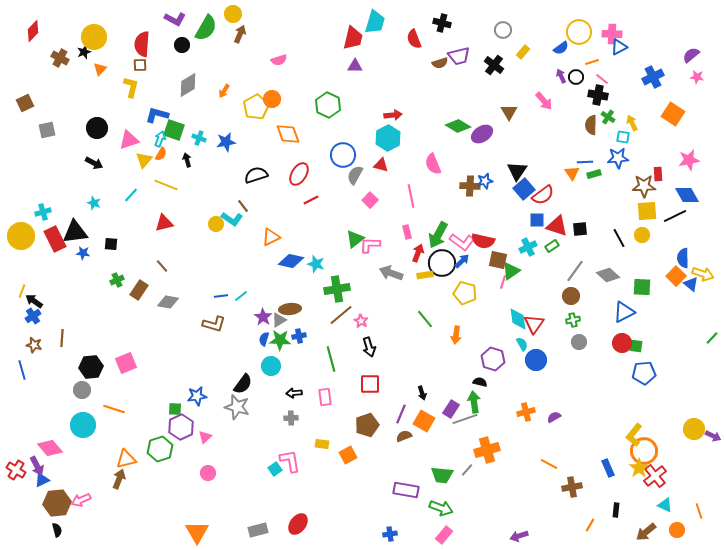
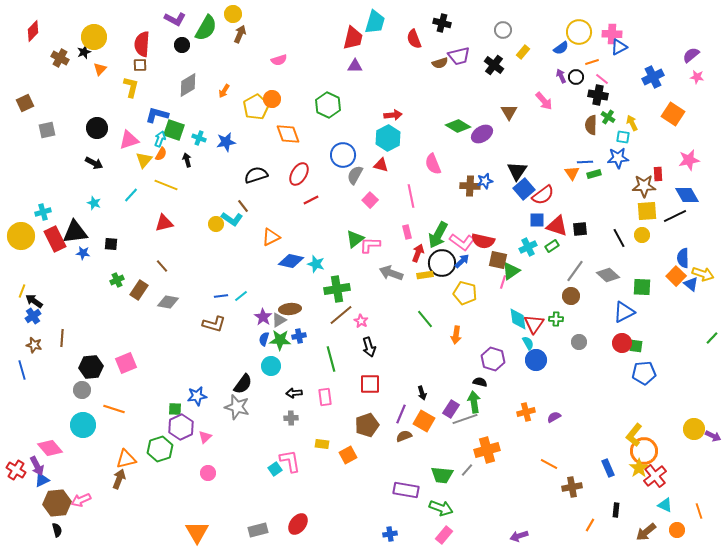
green cross at (573, 320): moved 17 px left, 1 px up; rotated 16 degrees clockwise
cyan semicircle at (522, 344): moved 6 px right, 1 px up
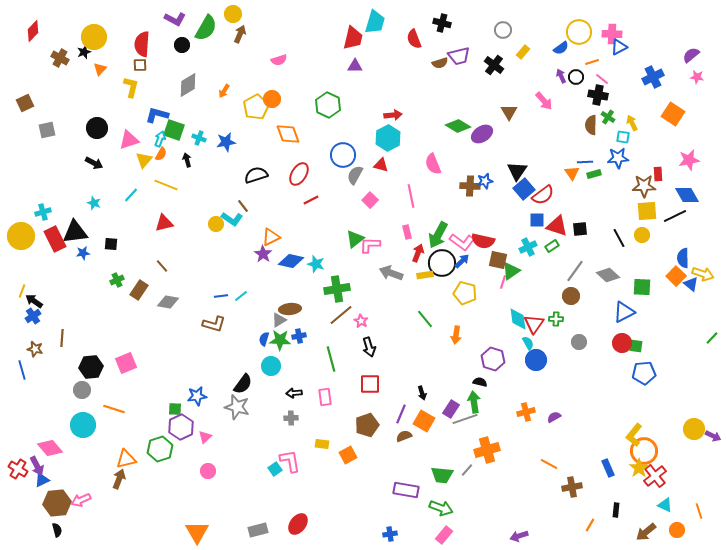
blue star at (83, 253): rotated 16 degrees counterclockwise
purple star at (263, 317): moved 63 px up
brown star at (34, 345): moved 1 px right, 4 px down
red cross at (16, 470): moved 2 px right, 1 px up
pink circle at (208, 473): moved 2 px up
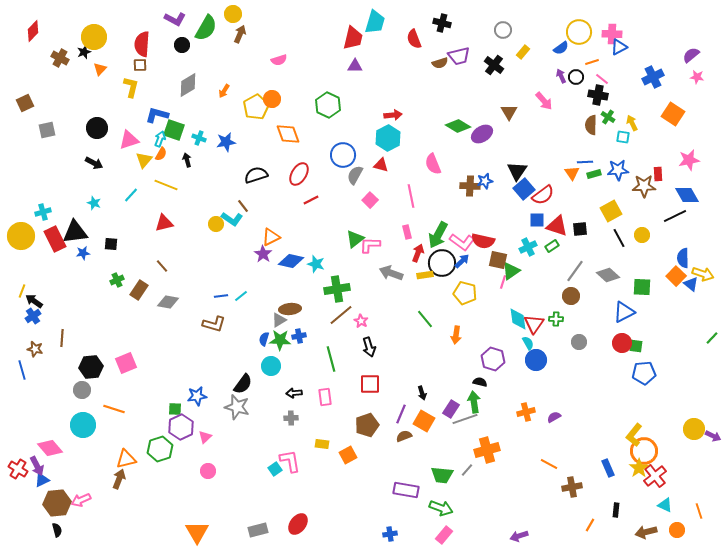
blue star at (618, 158): moved 12 px down
yellow square at (647, 211): moved 36 px left; rotated 25 degrees counterclockwise
brown arrow at (646, 532): rotated 25 degrees clockwise
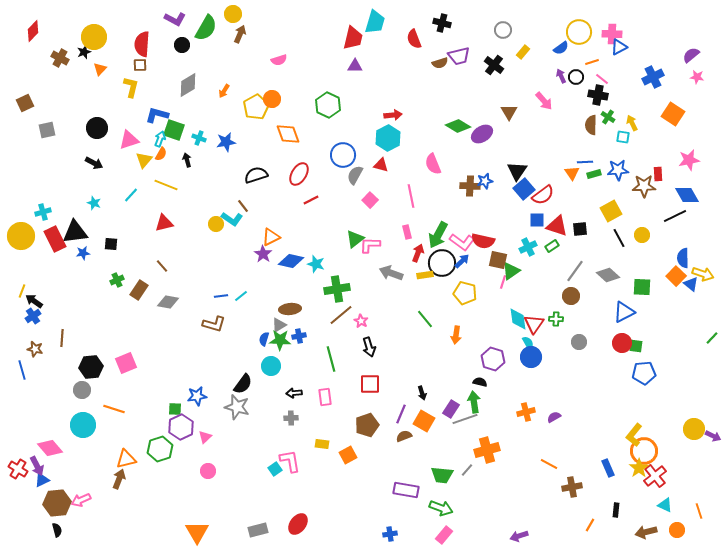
gray triangle at (279, 320): moved 5 px down
blue circle at (536, 360): moved 5 px left, 3 px up
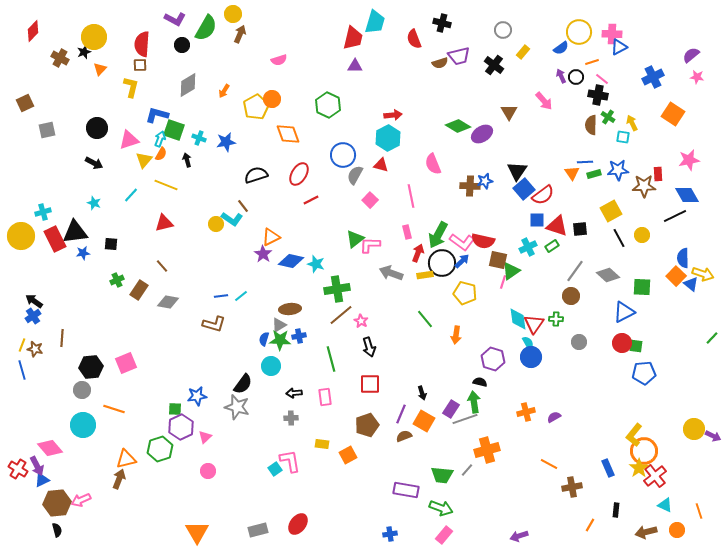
yellow line at (22, 291): moved 54 px down
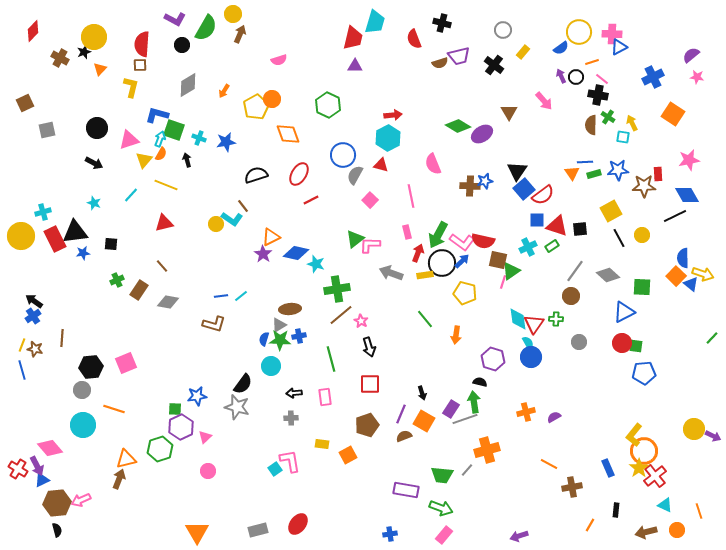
blue diamond at (291, 261): moved 5 px right, 8 px up
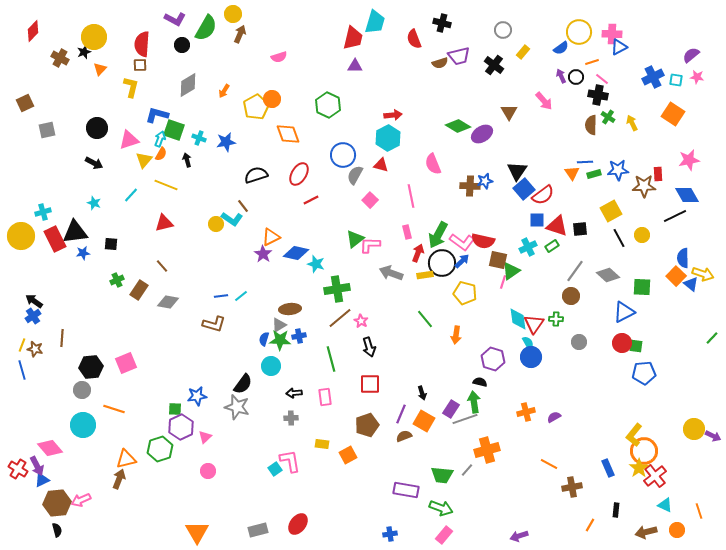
pink semicircle at (279, 60): moved 3 px up
cyan square at (623, 137): moved 53 px right, 57 px up
brown line at (341, 315): moved 1 px left, 3 px down
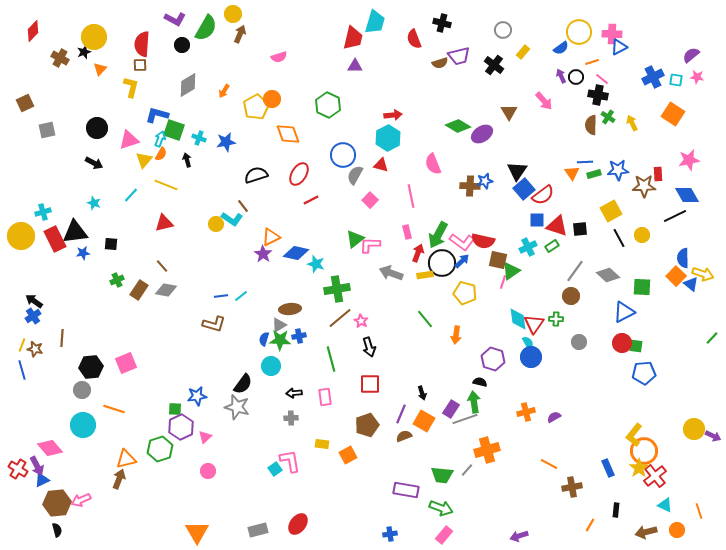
gray diamond at (168, 302): moved 2 px left, 12 px up
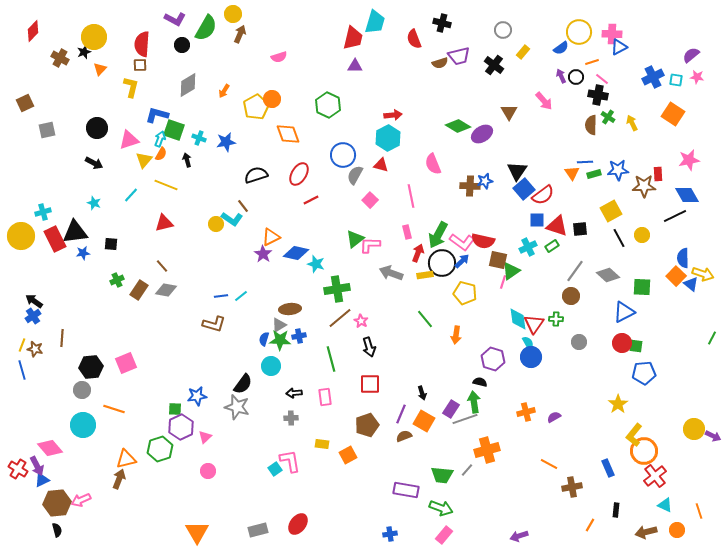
green line at (712, 338): rotated 16 degrees counterclockwise
yellow star at (639, 468): moved 21 px left, 64 px up
